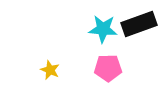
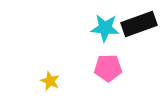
cyan star: moved 2 px right, 1 px up
yellow star: moved 11 px down
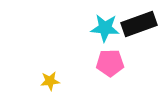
pink pentagon: moved 2 px right, 5 px up
yellow star: rotated 30 degrees counterclockwise
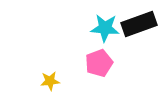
pink pentagon: moved 11 px left; rotated 20 degrees counterclockwise
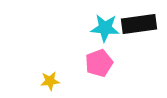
black rectangle: rotated 12 degrees clockwise
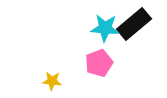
black rectangle: moved 5 px left; rotated 32 degrees counterclockwise
yellow star: moved 2 px right; rotated 12 degrees clockwise
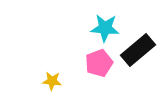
black rectangle: moved 4 px right, 26 px down
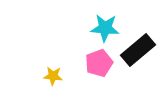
yellow star: moved 1 px right, 5 px up
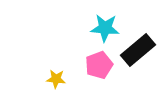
pink pentagon: moved 2 px down
yellow star: moved 3 px right, 3 px down
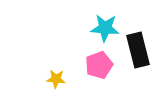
black rectangle: rotated 64 degrees counterclockwise
